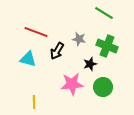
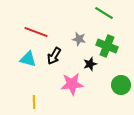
black arrow: moved 3 px left, 5 px down
green circle: moved 18 px right, 2 px up
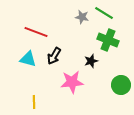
gray star: moved 3 px right, 22 px up
green cross: moved 1 px right, 6 px up
black star: moved 1 px right, 3 px up
pink star: moved 2 px up
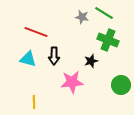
black arrow: rotated 30 degrees counterclockwise
